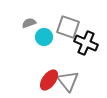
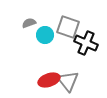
cyan circle: moved 1 px right, 2 px up
red ellipse: rotated 35 degrees clockwise
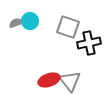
gray semicircle: moved 13 px left
cyan circle: moved 15 px left, 14 px up
black cross: moved 3 px right; rotated 35 degrees counterclockwise
gray triangle: moved 2 px right
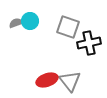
red ellipse: moved 2 px left
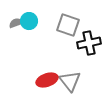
cyan circle: moved 1 px left
gray square: moved 2 px up
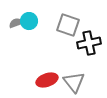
gray triangle: moved 4 px right, 1 px down
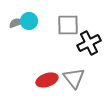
gray square: rotated 20 degrees counterclockwise
black cross: rotated 15 degrees counterclockwise
gray triangle: moved 4 px up
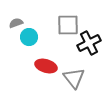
cyan circle: moved 16 px down
red ellipse: moved 1 px left, 14 px up; rotated 35 degrees clockwise
